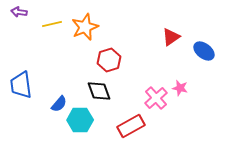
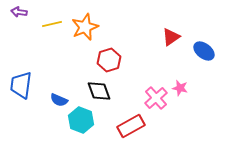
blue trapezoid: rotated 16 degrees clockwise
blue semicircle: moved 4 px up; rotated 72 degrees clockwise
cyan hexagon: moved 1 px right; rotated 20 degrees clockwise
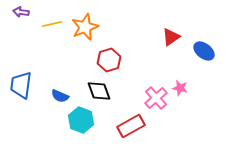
purple arrow: moved 2 px right
blue semicircle: moved 1 px right, 4 px up
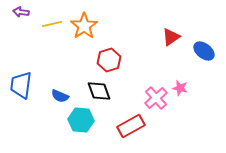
orange star: moved 1 px left, 1 px up; rotated 12 degrees counterclockwise
cyan hexagon: rotated 15 degrees counterclockwise
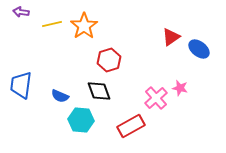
blue ellipse: moved 5 px left, 2 px up
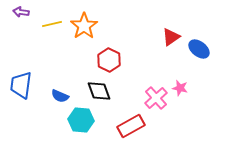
red hexagon: rotated 15 degrees counterclockwise
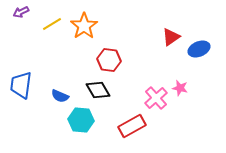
purple arrow: rotated 35 degrees counterclockwise
yellow line: rotated 18 degrees counterclockwise
blue ellipse: rotated 60 degrees counterclockwise
red hexagon: rotated 20 degrees counterclockwise
black diamond: moved 1 px left, 1 px up; rotated 10 degrees counterclockwise
red rectangle: moved 1 px right
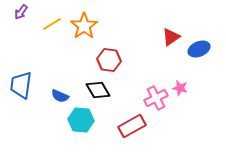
purple arrow: rotated 28 degrees counterclockwise
pink cross: rotated 15 degrees clockwise
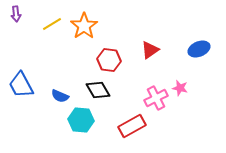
purple arrow: moved 5 px left, 2 px down; rotated 42 degrees counterclockwise
red triangle: moved 21 px left, 13 px down
blue trapezoid: rotated 36 degrees counterclockwise
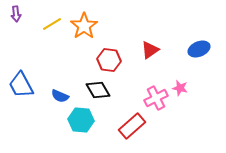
red rectangle: rotated 12 degrees counterclockwise
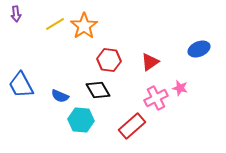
yellow line: moved 3 px right
red triangle: moved 12 px down
